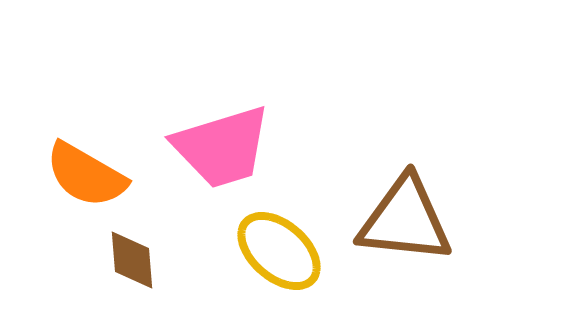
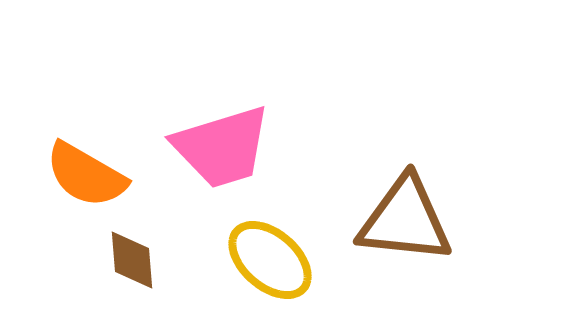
yellow ellipse: moved 9 px left, 9 px down
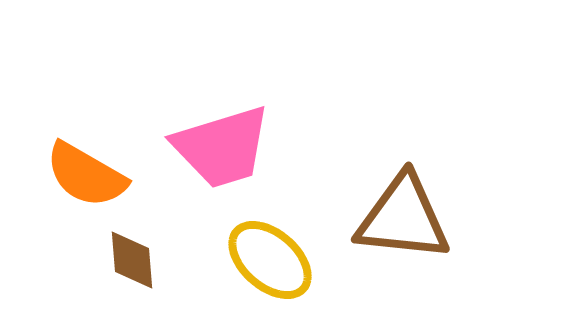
brown triangle: moved 2 px left, 2 px up
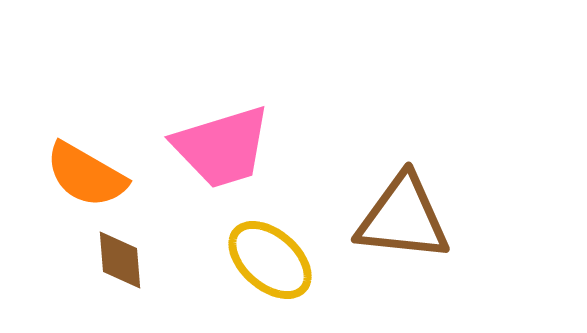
brown diamond: moved 12 px left
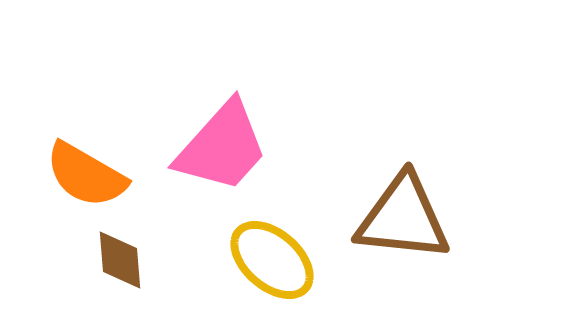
pink trapezoid: rotated 31 degrees counterclockwise
yellow ellipse: moved 2 px right
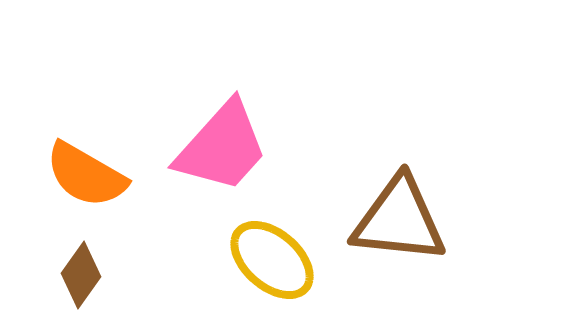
brown triangle: moved 4 px left, 2 px down
brown diamond: moved 39 px left, 15 px down; rotated 40 degrees clockwise
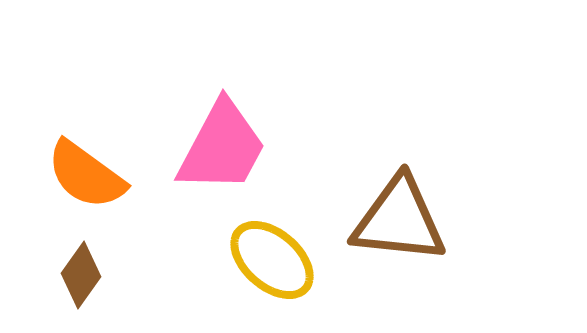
pink trapezoid: rotated 14 degrees counterclockwise
orange semicircle: rotated 6 degrees clockwise
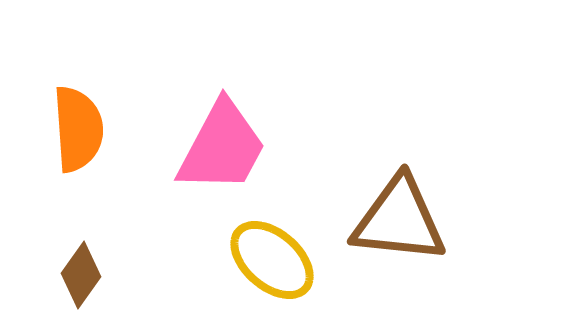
orange semicircle: moved 8 px left, 46 px up; rotated 130 degrees counterclockwise
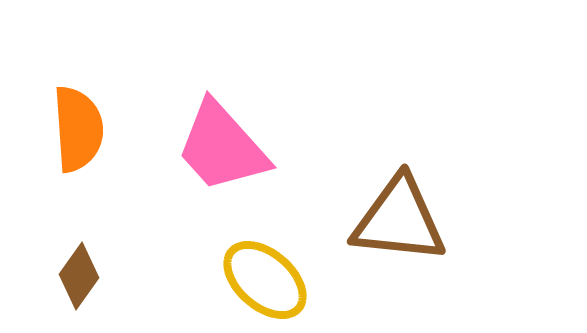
pink trapezoid: rotated 110 degrees clockwise
yellow ellipse: moved 7 px left, 20 px down
brown diamond: moved 2 px left, 1 px down
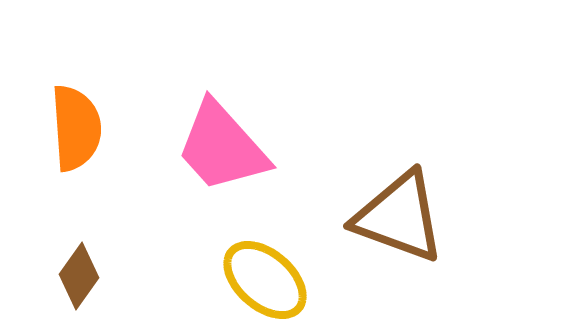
orange semicircle: moved 2 px left, 1 px up
brown triangle: moved 3 px up; rotated 14 degrees clockwise
